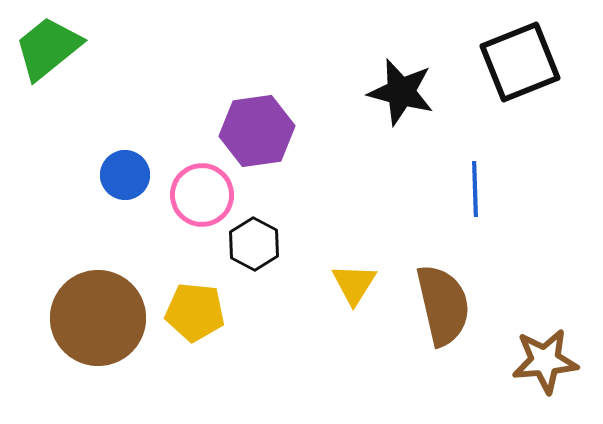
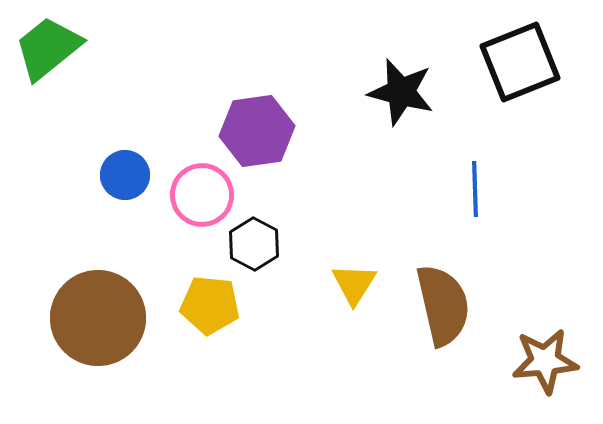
yellow pentagon: moved 15 px right, 7 px up
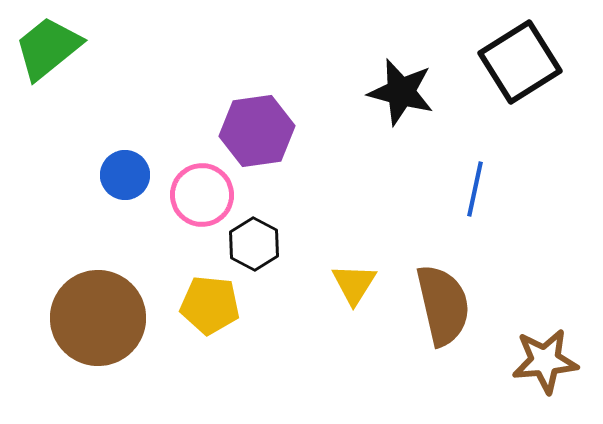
black square: rotated 10 degrees counterclockwise
blue line: rotated 14 degrees clockwise
